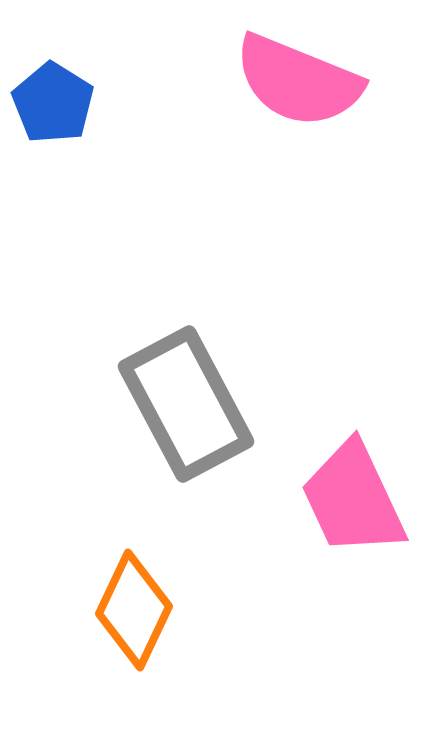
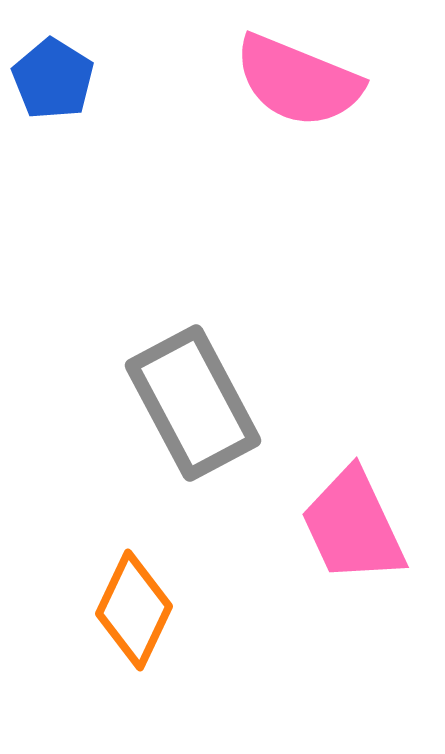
blue pentagon: moved 24 px up
gray rectangle: moved 7 px right, 1 px up
pink trapezoid: moved 27 px down
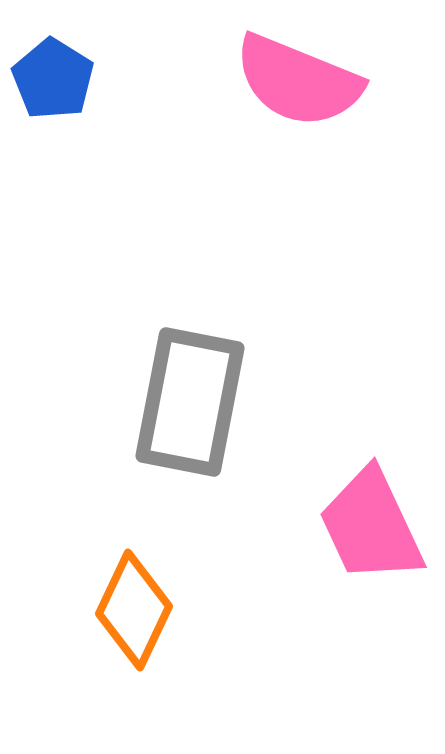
gray rectangle: moved 3 px left, 1 px up; rotated 39 degrees clockwise
pink trapezoid: moved 18 px right
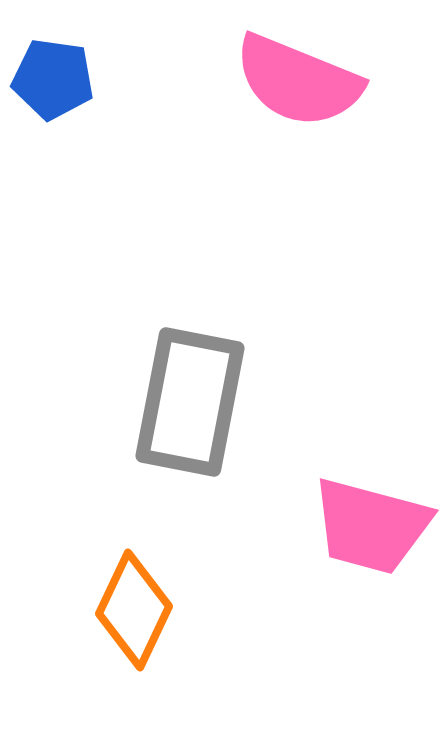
blue pentagon: rotated 24 degrees counterclockwise
pink trapezoid: rotated 50 degrees counterclockwise
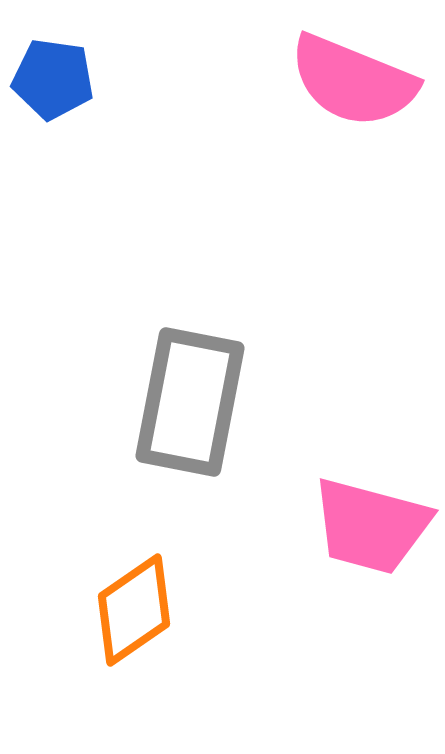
pink semicircle: moved 55 px right
orange diamond: rotated 30 degrees clockwise
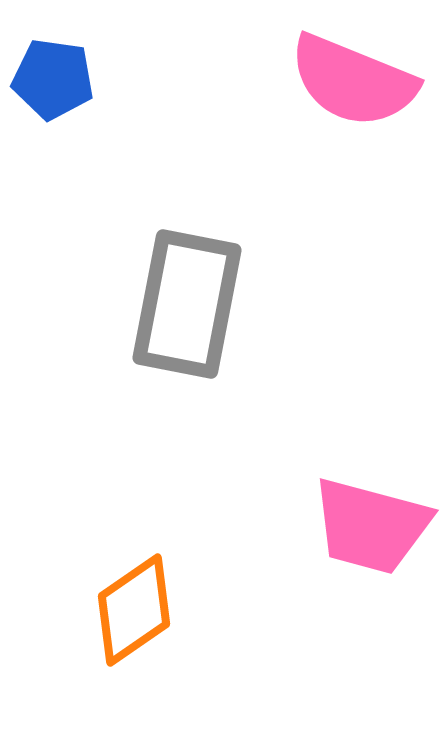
gray rectangle: moved 3 px left, 98 px up
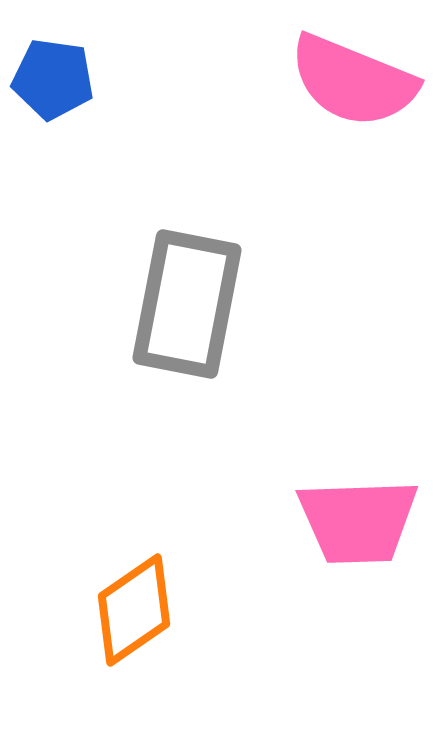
pink trapezoid: moved 13 px left, 5 px up; rotated 17 degrees counterclockwise
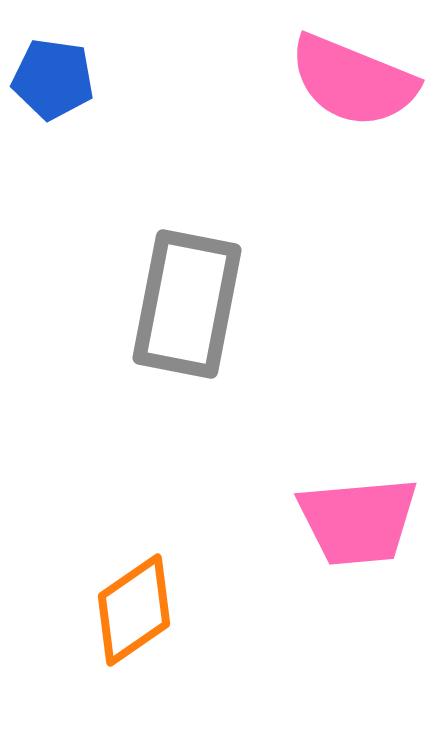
pink trapezoid: rotated 3 degrees counterclockwise
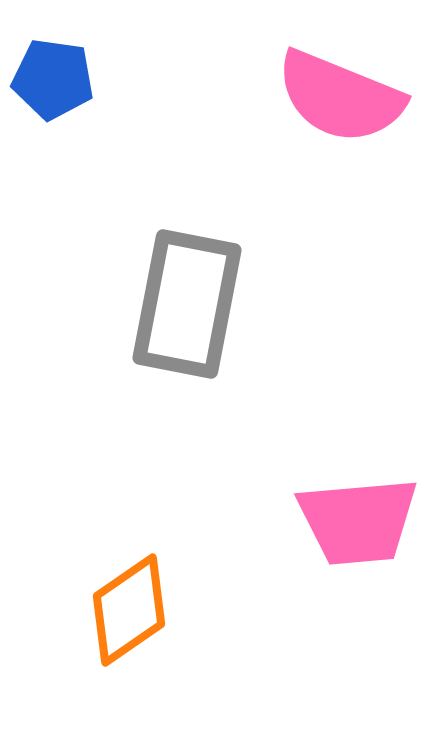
pink semicircle: moved 13 px left, 16 px down
orange diamond: moved 5 px left
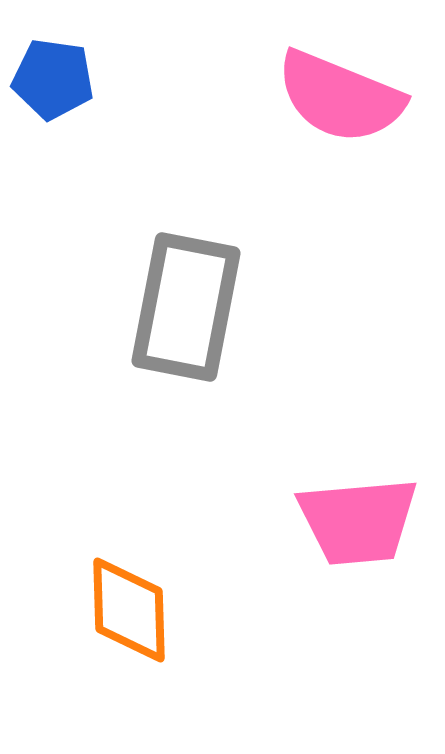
gray rectangle: moved 1 px left, 3 px down
orange diamond: rotated 57 degrees counterclockwise
